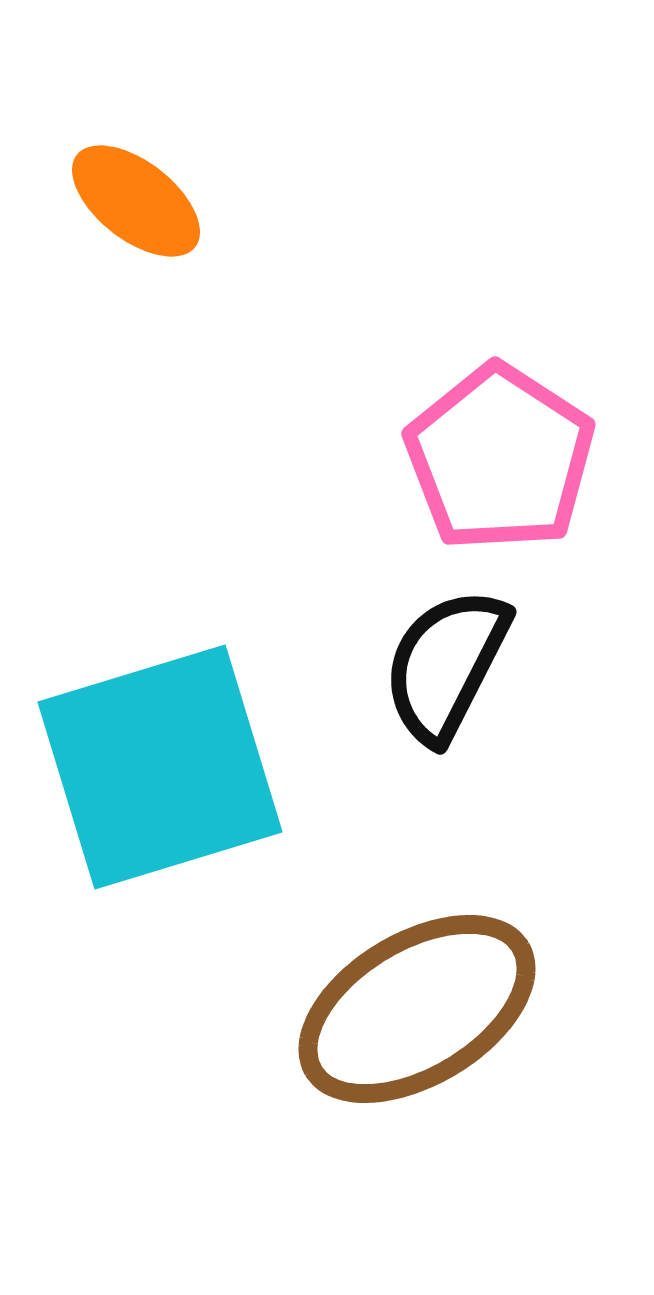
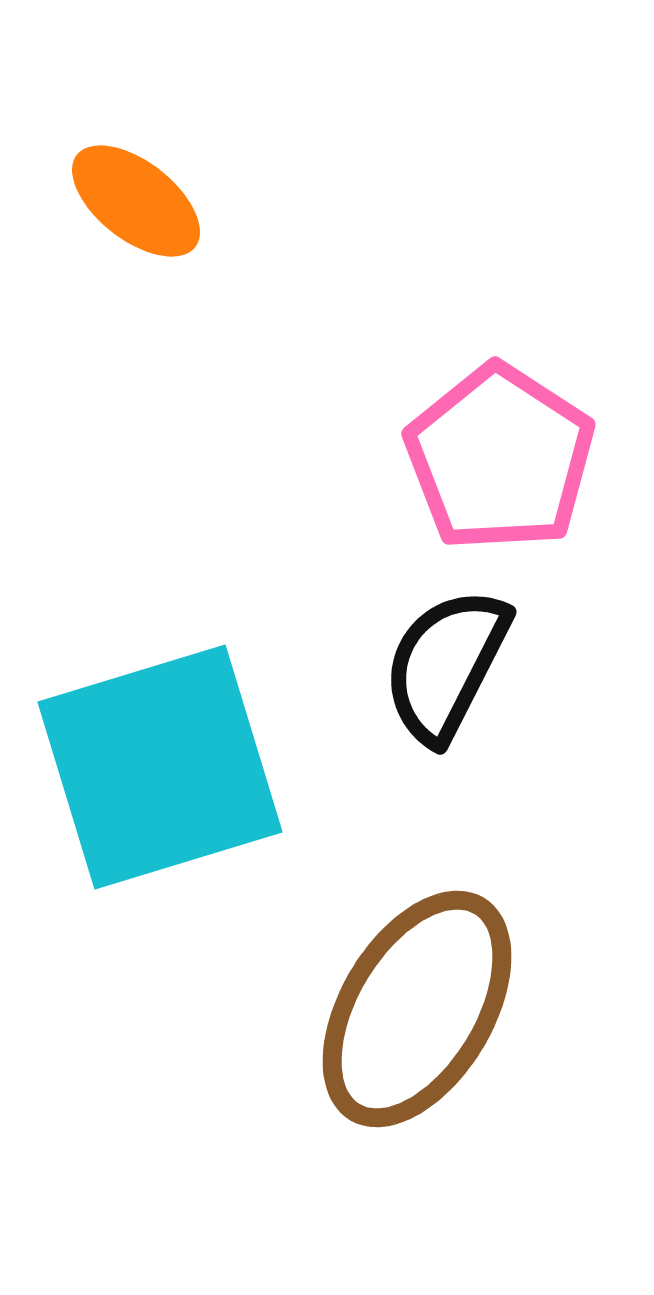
brown ellipse: rotated 28 degrees counterclockwise
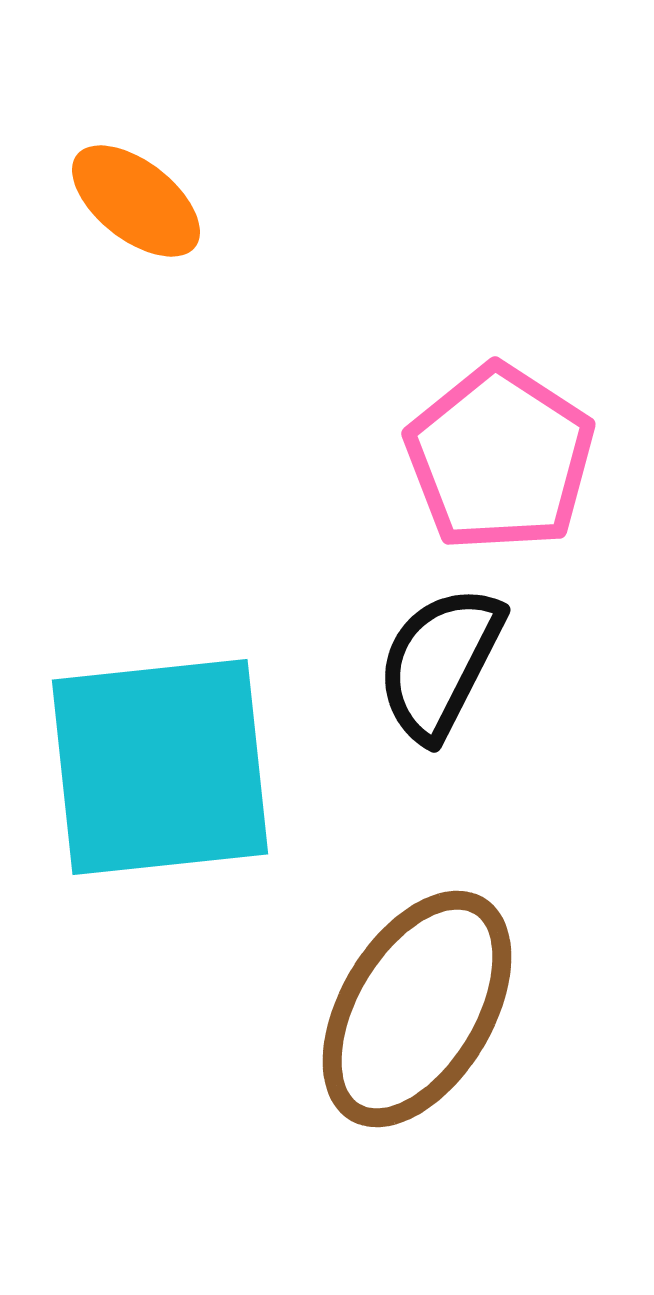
black semicircle: moved 6 px left, 2 px up
cyan square: rotated 11 degrees clockwise
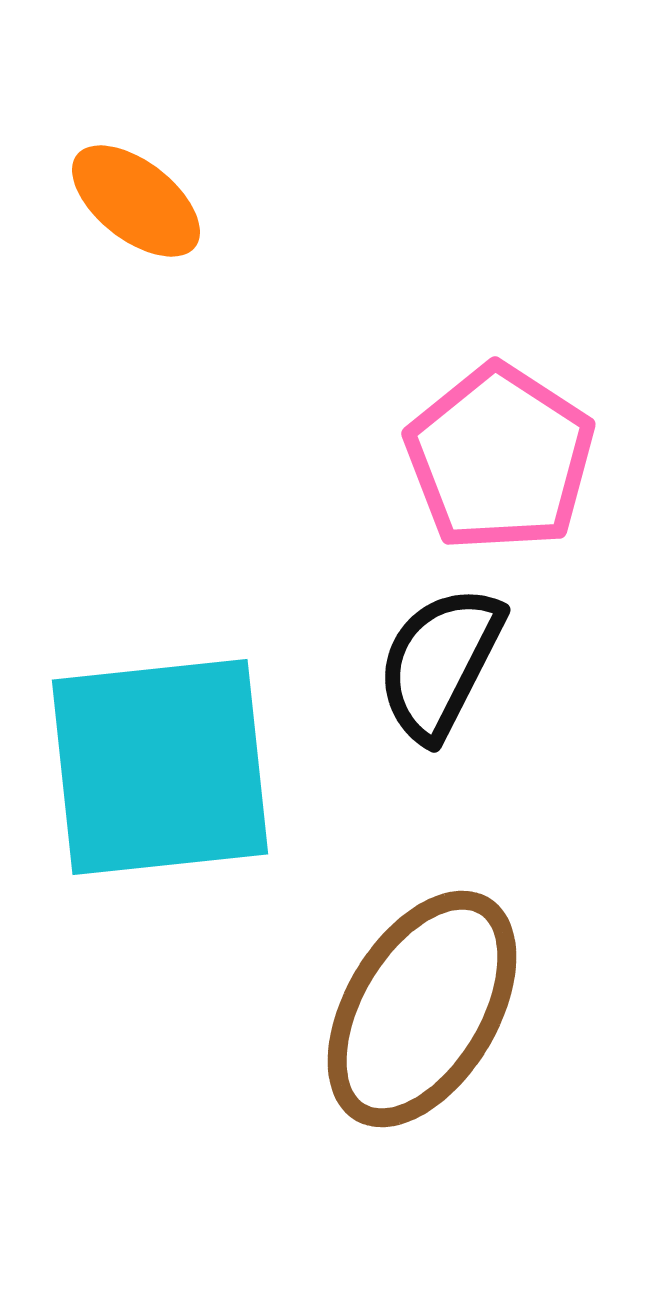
brown ellipse: moved 5 px right
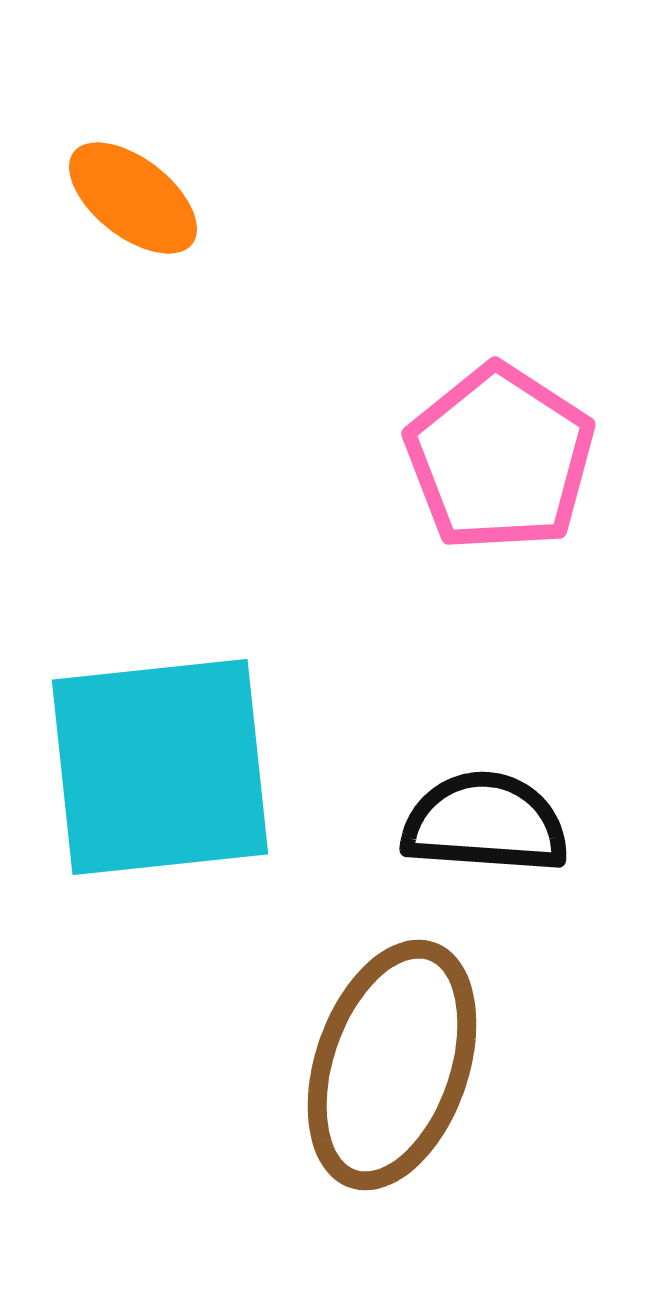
orange ellipse: moved 3 px left, 3 px up
black semicircle: moved 45 px right, 160 px down; rotated 67 degrees clockwise
brown ellipse: moved 30 px left, 56 px down; rotated 12 degrees counterclockwise
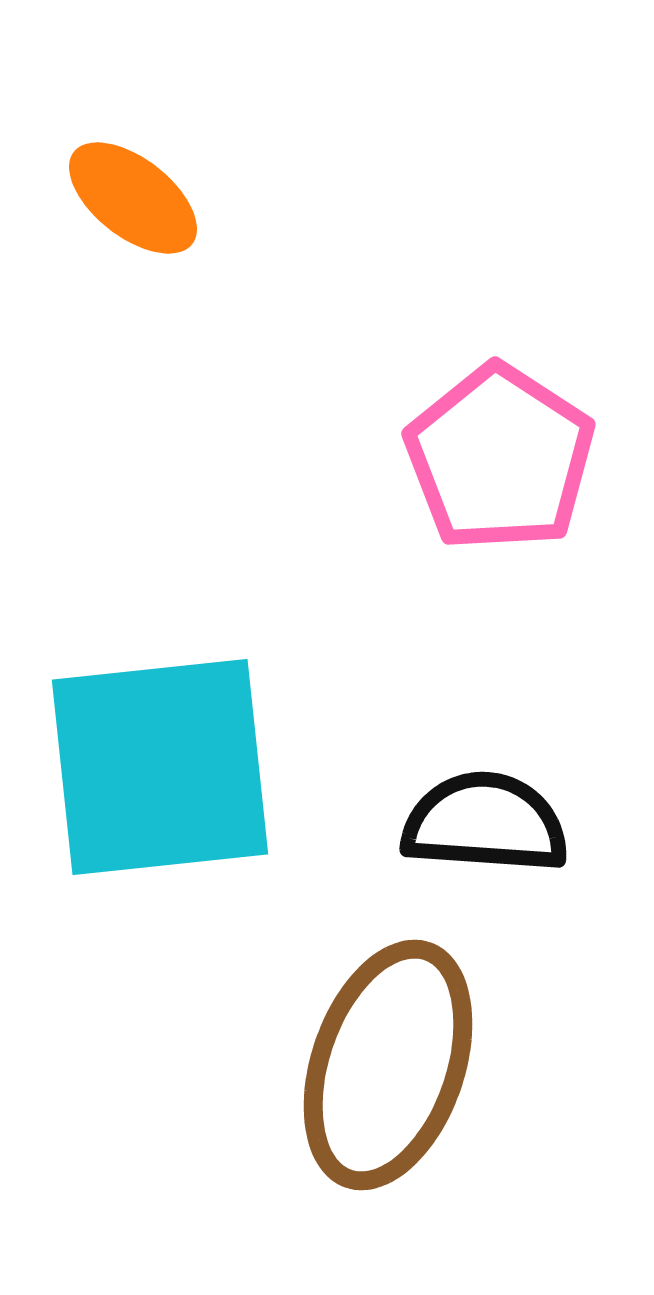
brown ellipse: moved 4 px left
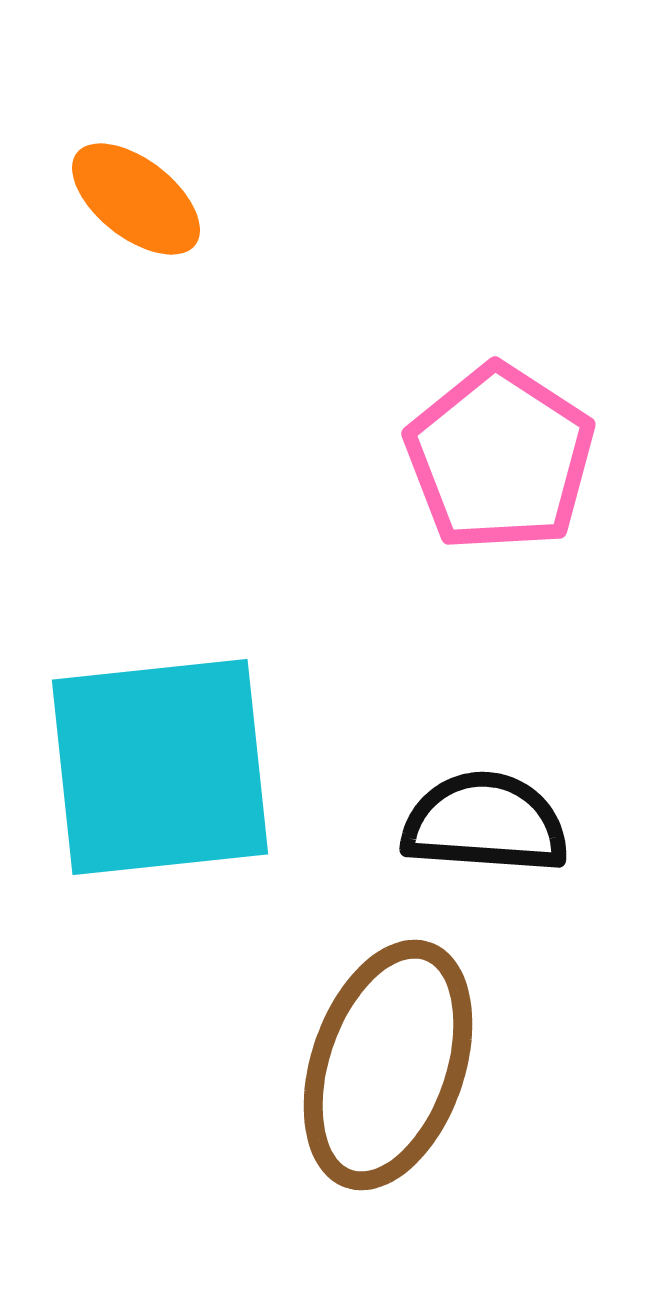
orange ellipse: moved 3 px right, 1 px down
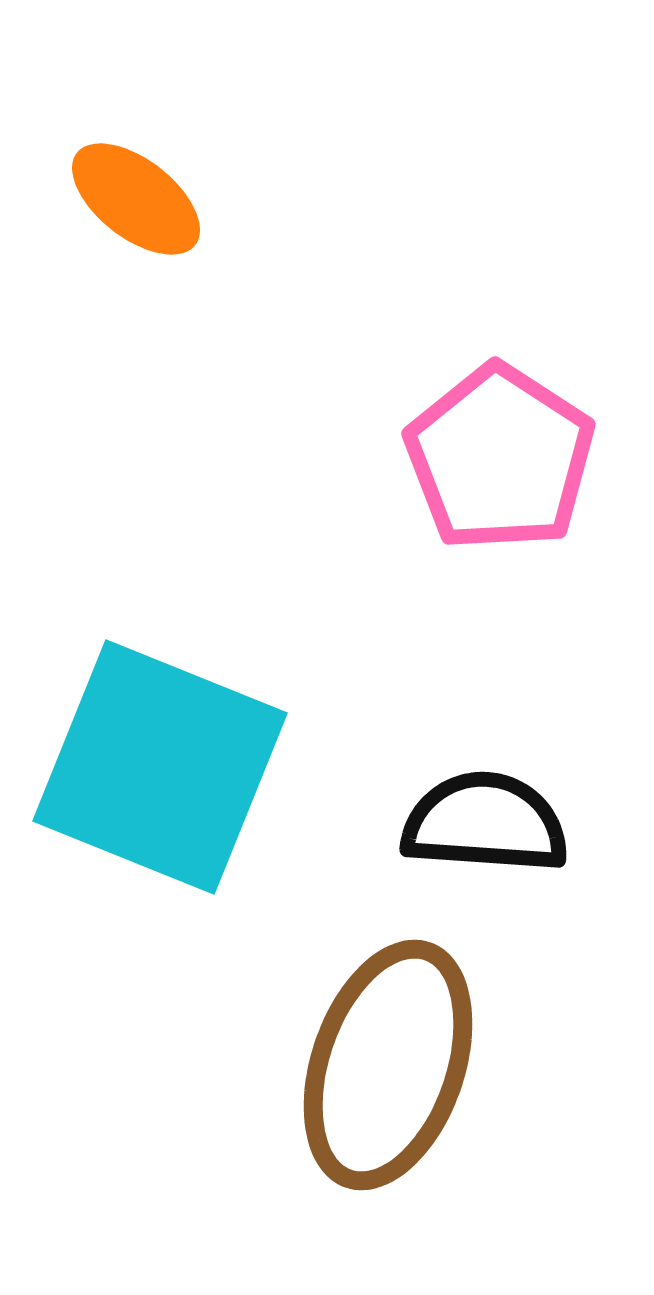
cyan square: rotated 28 degrees clockwise
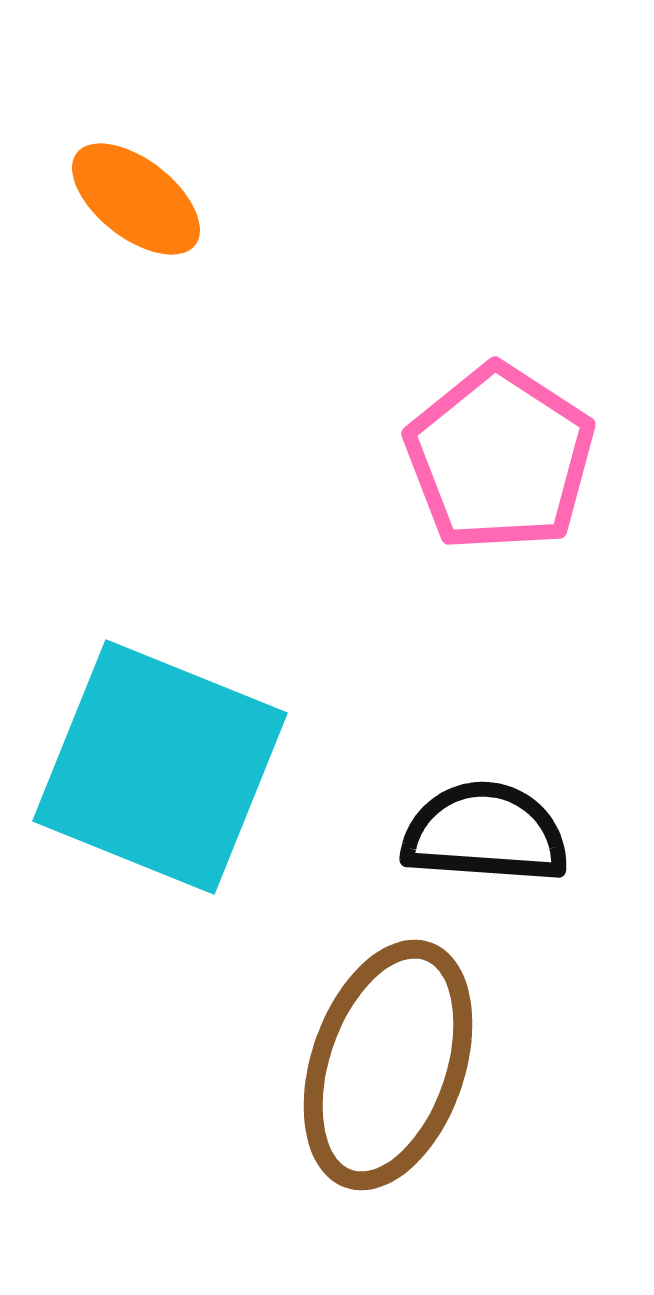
black semicircle: moved 10 px down
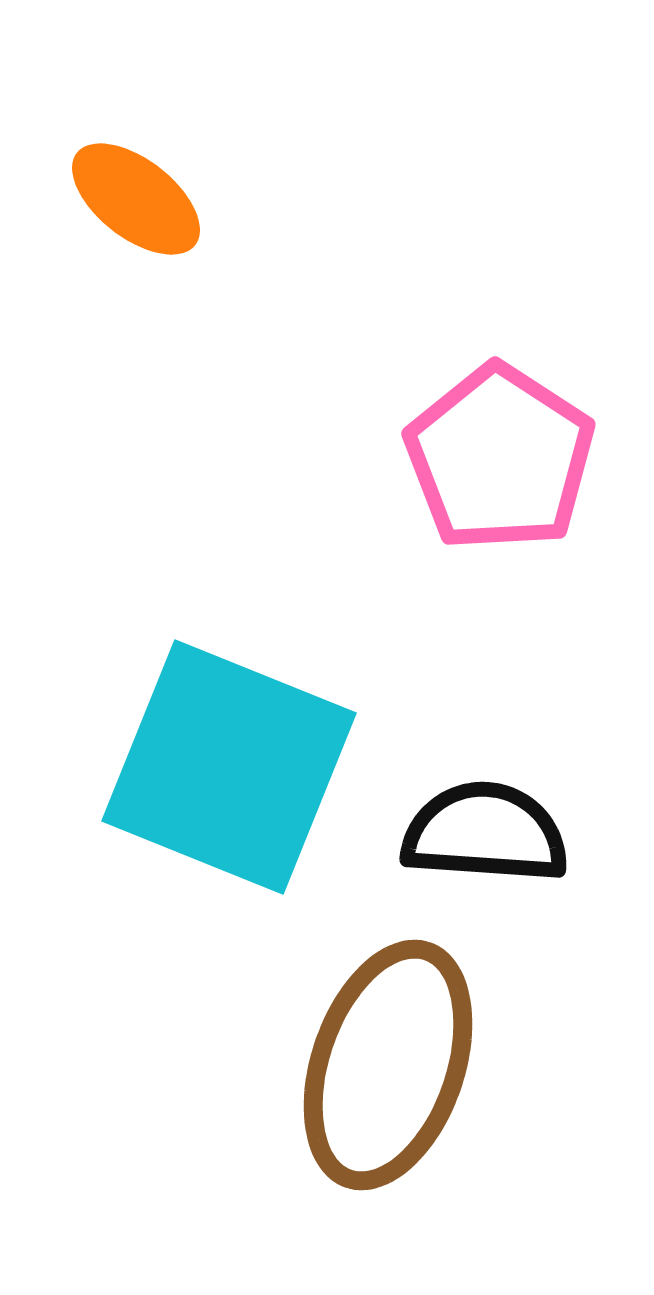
cyan square: moved 69 px right
